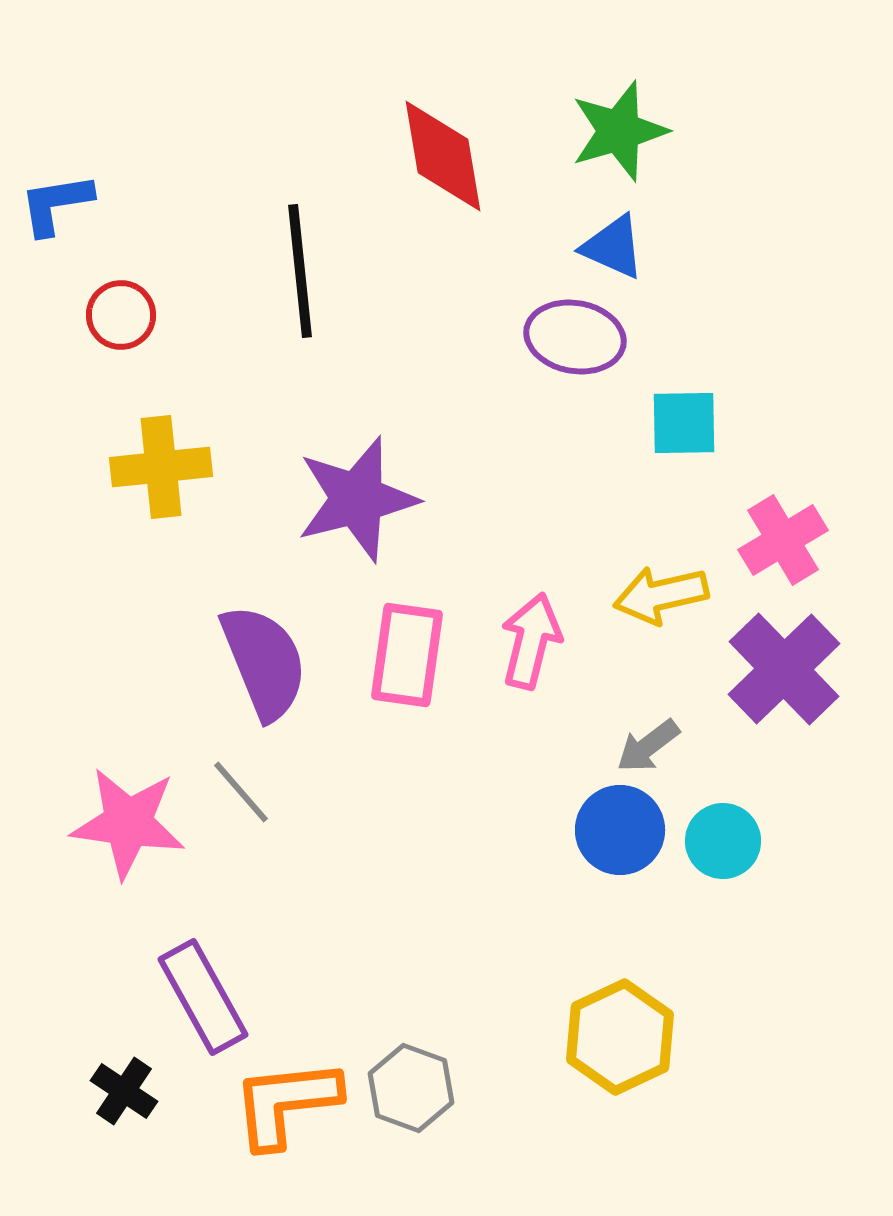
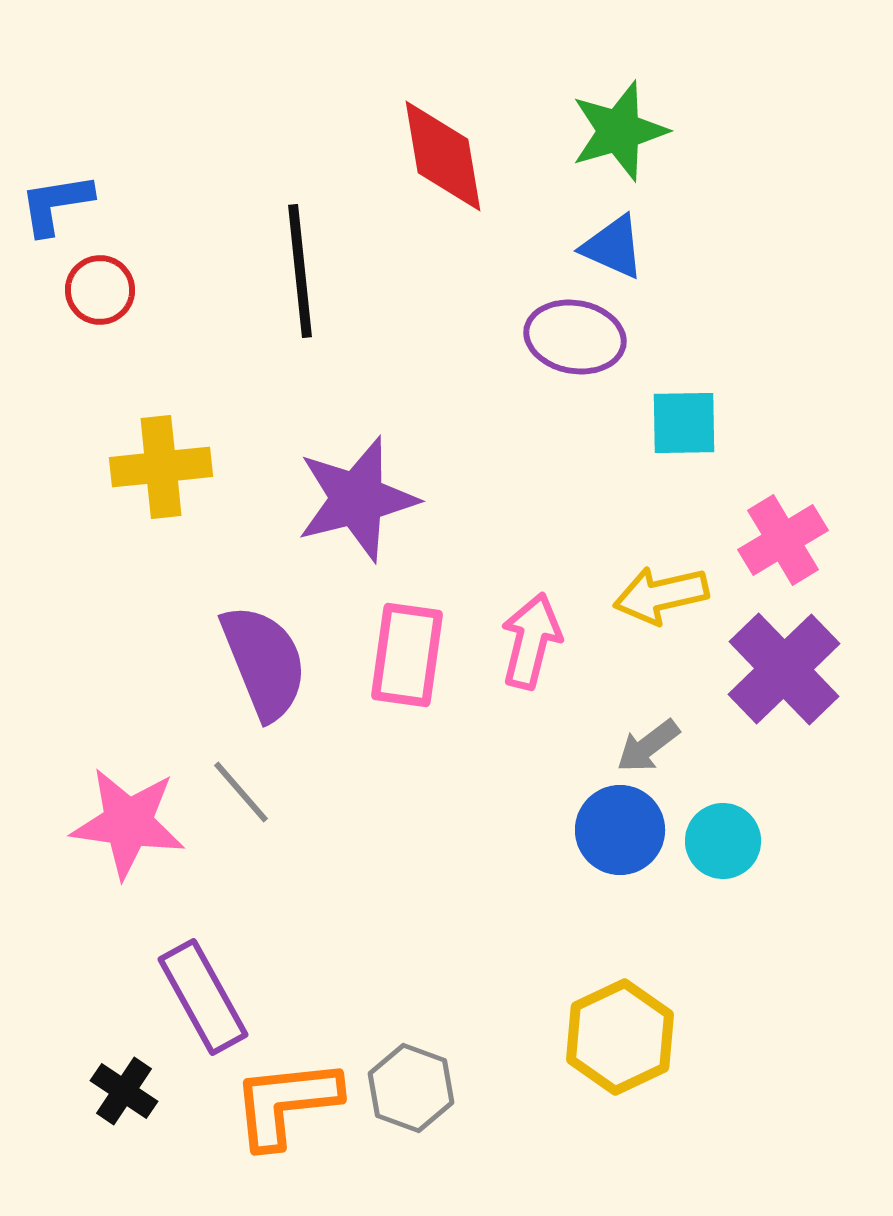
red circle: moved 21 px left, 25 px up
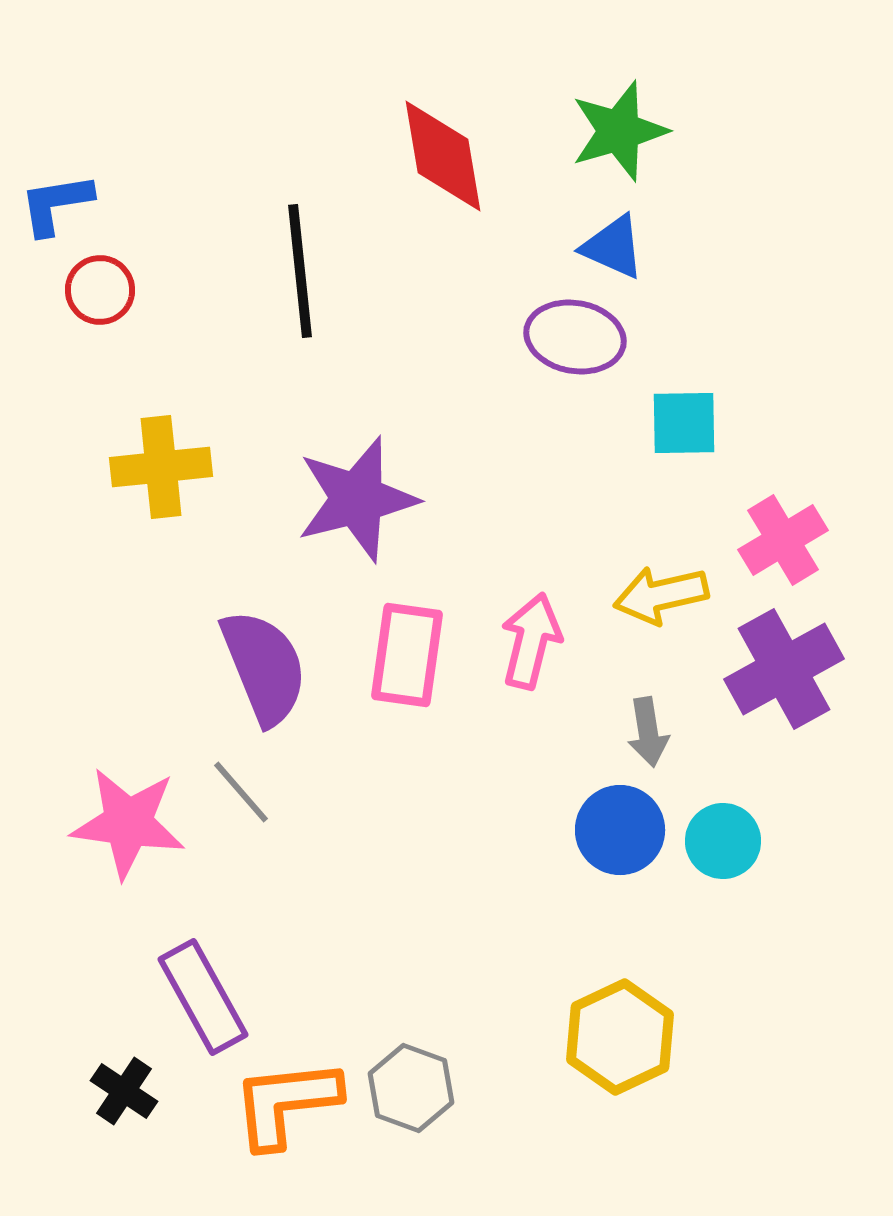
purple semicircle: moved 5 px down
purple cross: rotated 15 degrees clockwise
gray arrow: moved 14 px up; rotated 62 degrees counterclockwise
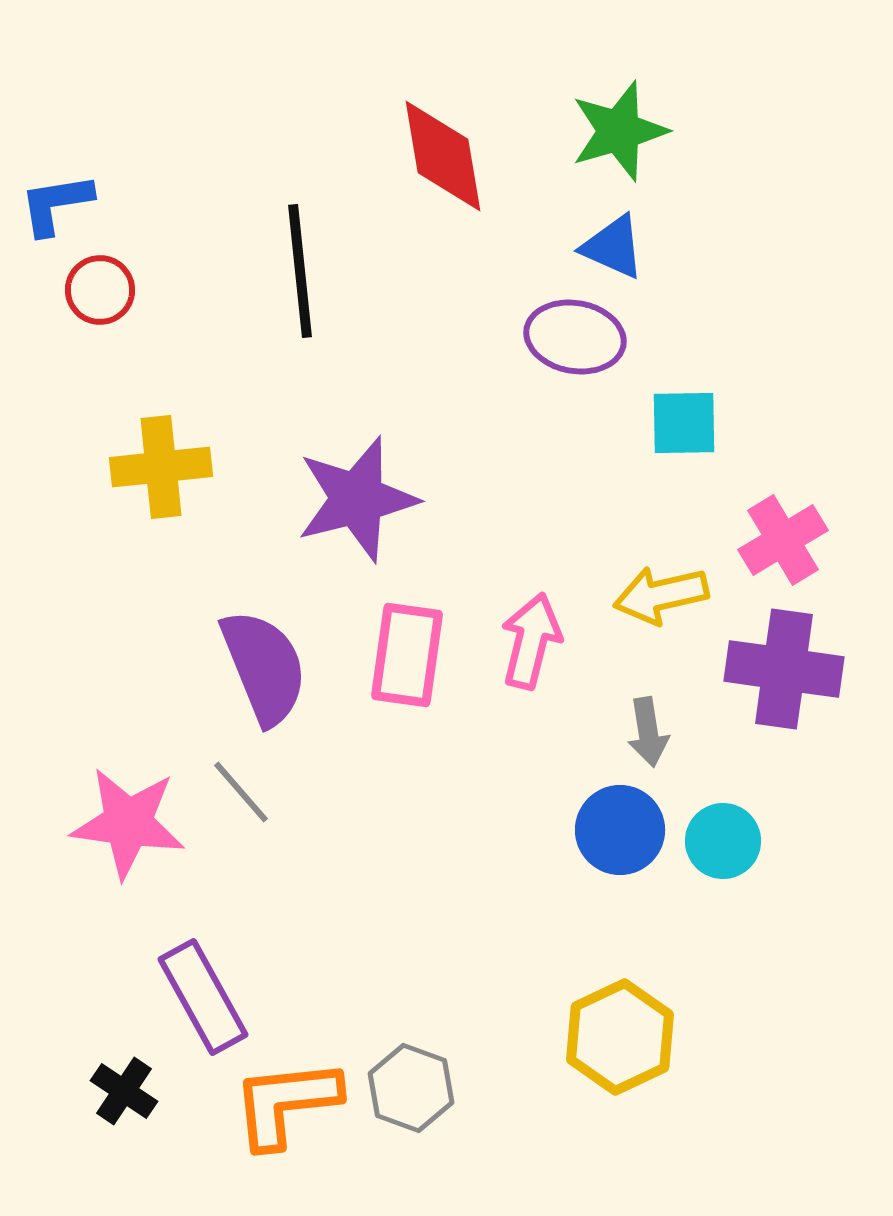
purple cross: rotated 37 degrees clockwise
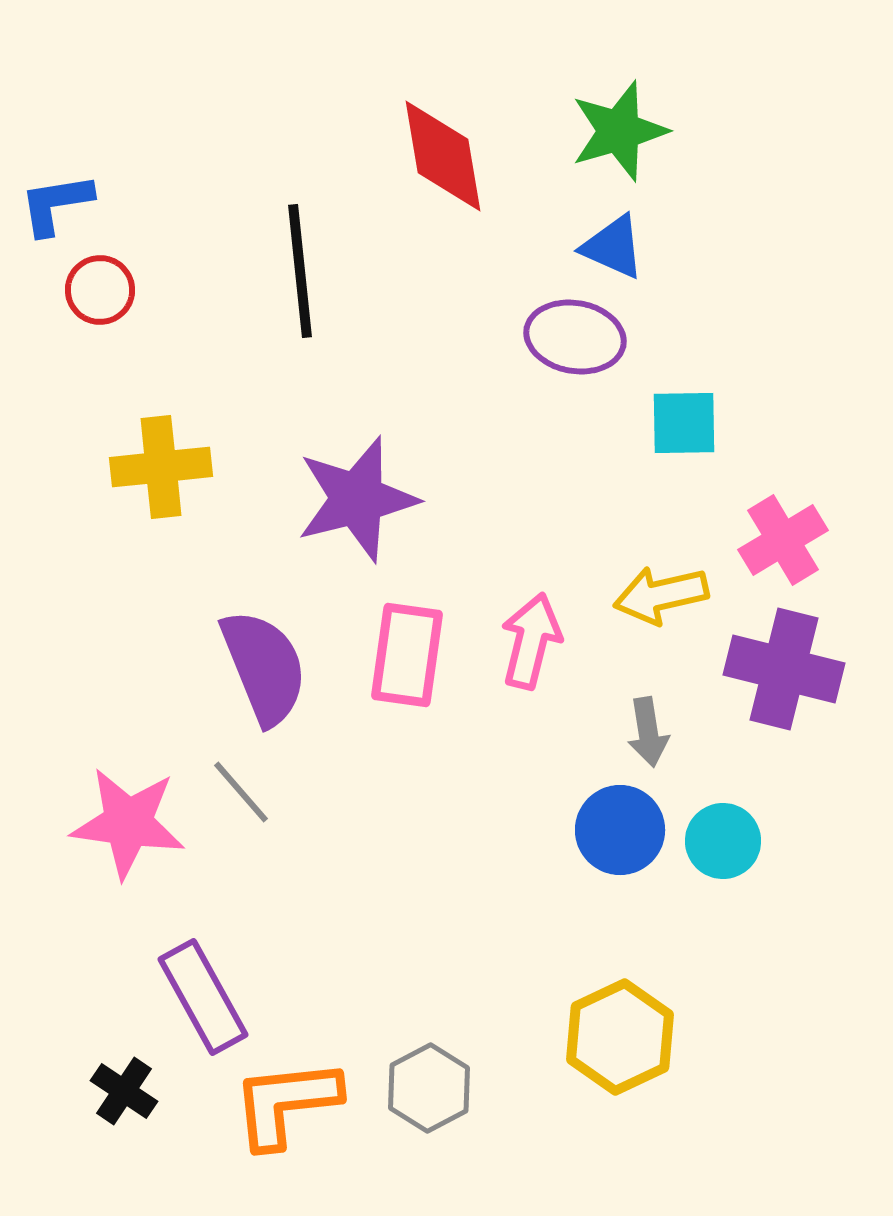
purple cross: rotated 6 degrees clockwise
gray hexagon: moved 18 px right; rotated 12 degrees clockwise
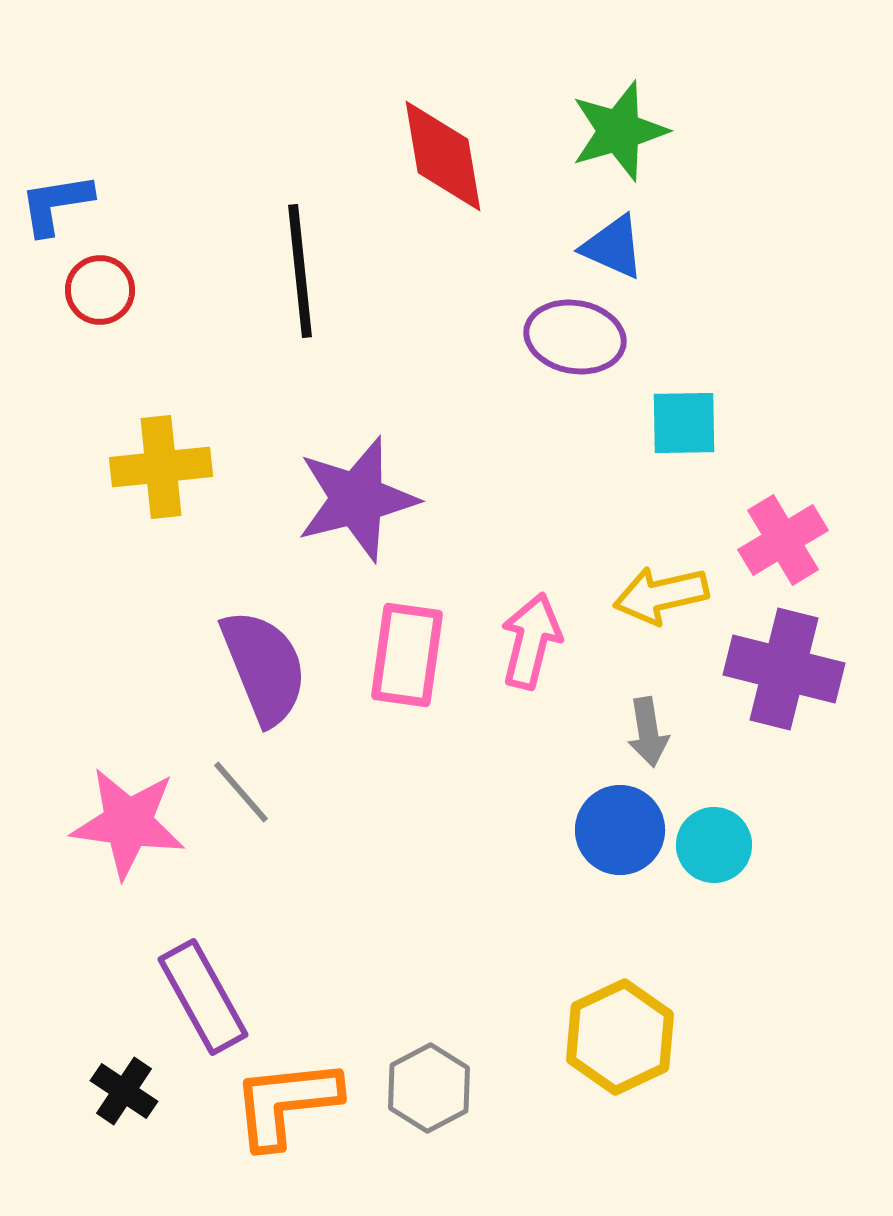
cyan circle: moved 9 px left, 4 px down
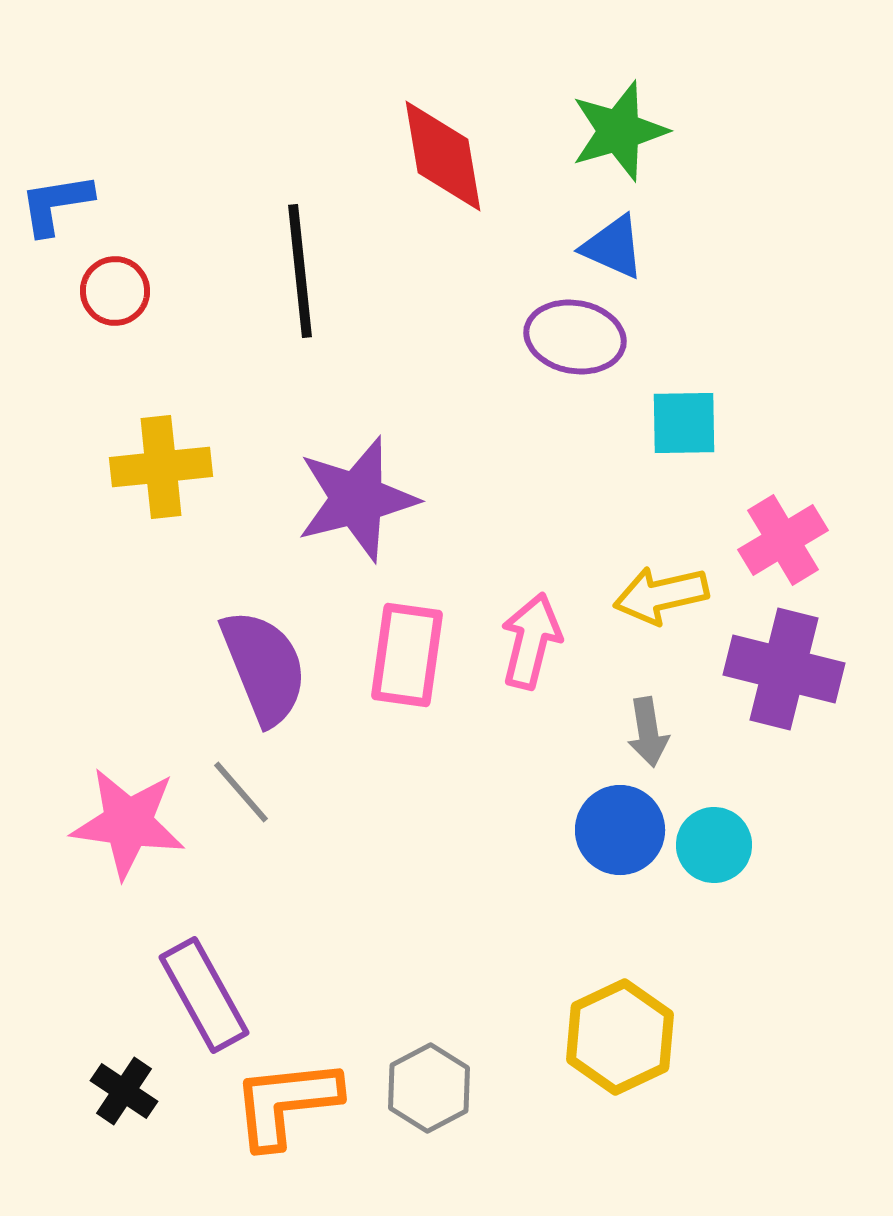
red circle: moved 15 px right, 1 px down
purple rectangle: moved 1 px right, 2 px up
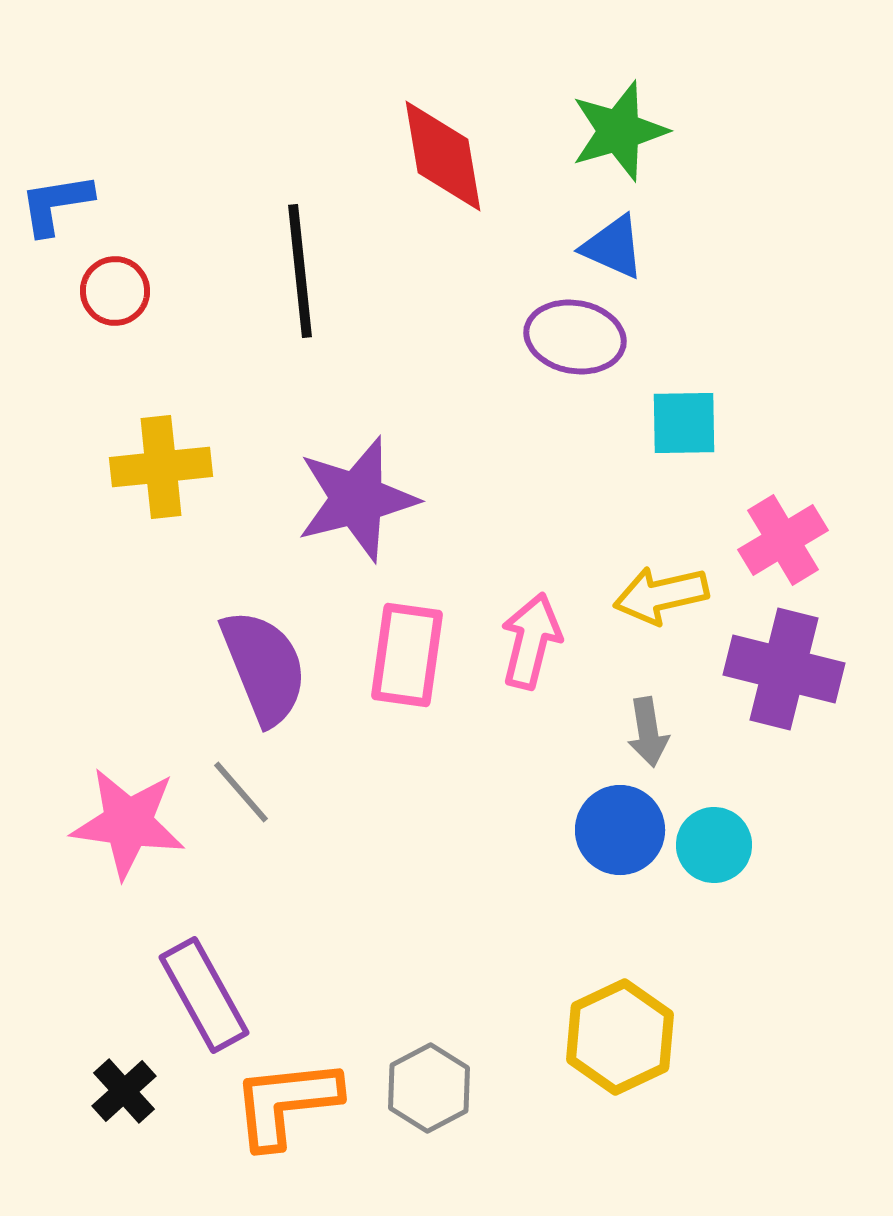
black cross: rotated 14 degrees clockwise
